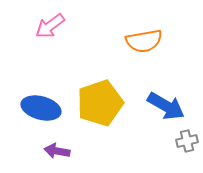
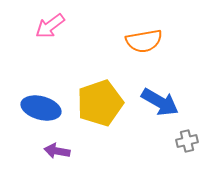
blue arrow: moved 6 px left, 4 px up
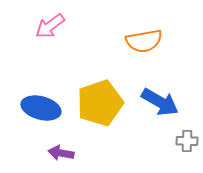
gray cross: rotated 15 degrees clockwise
purple arrow: moved 4 px right, 2 px down
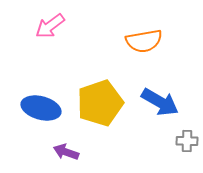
purple arrow: moved 5 px right, 1 px up; rotated 10 degrees clockwise
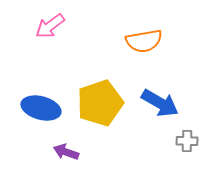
blue arrow: moved 1 px down
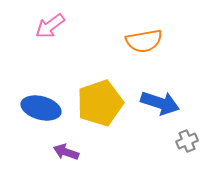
blue arrow: rotated 12 degrees counterclockwise
gray cross: rotated 25 degrees counterclockwise
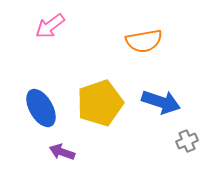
blue arrow: moved 1 px right, 1 px up
blue ellipse: rotated 45 degrees clockwise
purple arrow: moved 4 px left
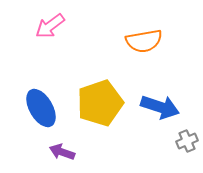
blue arrow: moved 1 px left, 5 px down
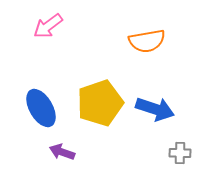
pink arrow: moved 2 px left
orange semicircle: moved 3 px right
blue arrow: moved 5 px left, 2 px down
gray cross: moved 7 px left, 12 px down; rotated 25 degrees clockwise
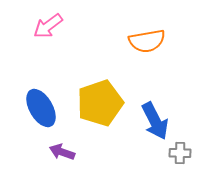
blue arrow: moved 12 px down; rotated 45 degrees clockwise
